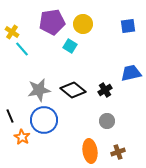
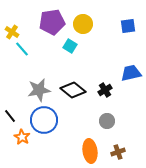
black line: rotated 16 degrees counterclockwise
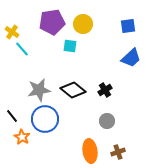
cyan square: rotated 24 degrees counterclockwise
blue trapezoid: moved 15 px up; rotated 150 degrees clockwise
black line: moved 2 px right
blue circle: moved 1 px right, 1 px up
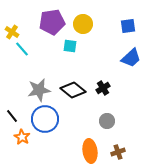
black cross: moved 2 px left, 2 px up
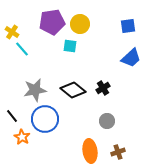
yellow circle: moved 3 px left
gray star: moved 4 px left
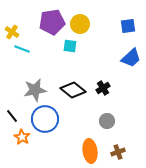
cyan line: rotated 28 degrees counterclockwise
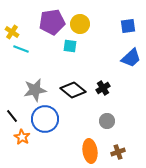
cyan line: moved 1 px left
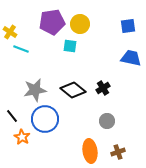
yellow cross: moved 2 px left
blue trapezoid: rotated 125 degrees counterclockwise
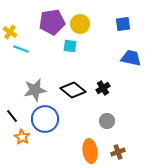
blue square: moved 5 px left, 2 px up
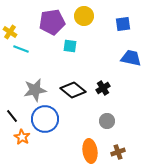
yellow circle: moved 4 px right, 8 px up
